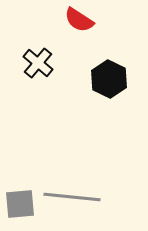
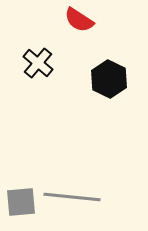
gray square: moved 1 px right, 2 px up
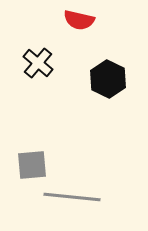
red semicircle: rotated 20 degrees counterclockwise
black hexagon: moved 1 px left
gray square: moved 11 px right, 37 px up
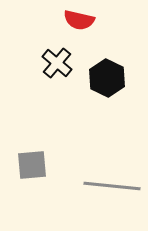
black cross: moved 19 px right
black hexagon: moved 1 px left, 1 px up
gray line: moved 40 px right, 11 px up
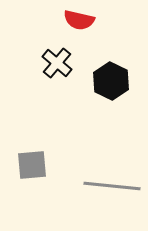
black hexagon: moved 4 px right, 3 px down
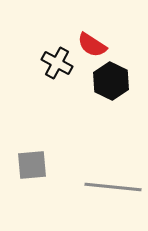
red semicircle: moved 13 px right, 25 px down; rotated 20 degrees clockwise
black cross: rotated 12 degrees counterclockwise
gray line: moved 1 px right, 1 px down
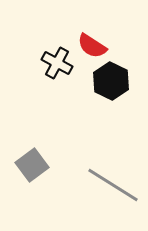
red semicircle: moved 1 px down
gray square: rotated 32 degrees counterclockwise
gray line: moved 2 px up; rotated 26 degrees clockwise
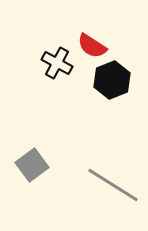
black hexagon: moved 1 px right, 1 px up; rotated 12 degrees clockwise
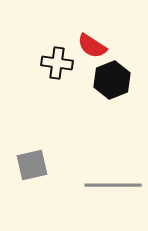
black cross: rotated 20 degrees counterclockwise
gray square: rotated 24 degrees clockwise
gray line: rotated 32 degrees counterclockwise
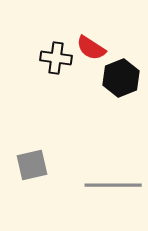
red semicircle: moved 1 px left, 2 px down
black cross: moved 1 px left, 5 px up
black hexagon: moved 9 px right, 2 px up
